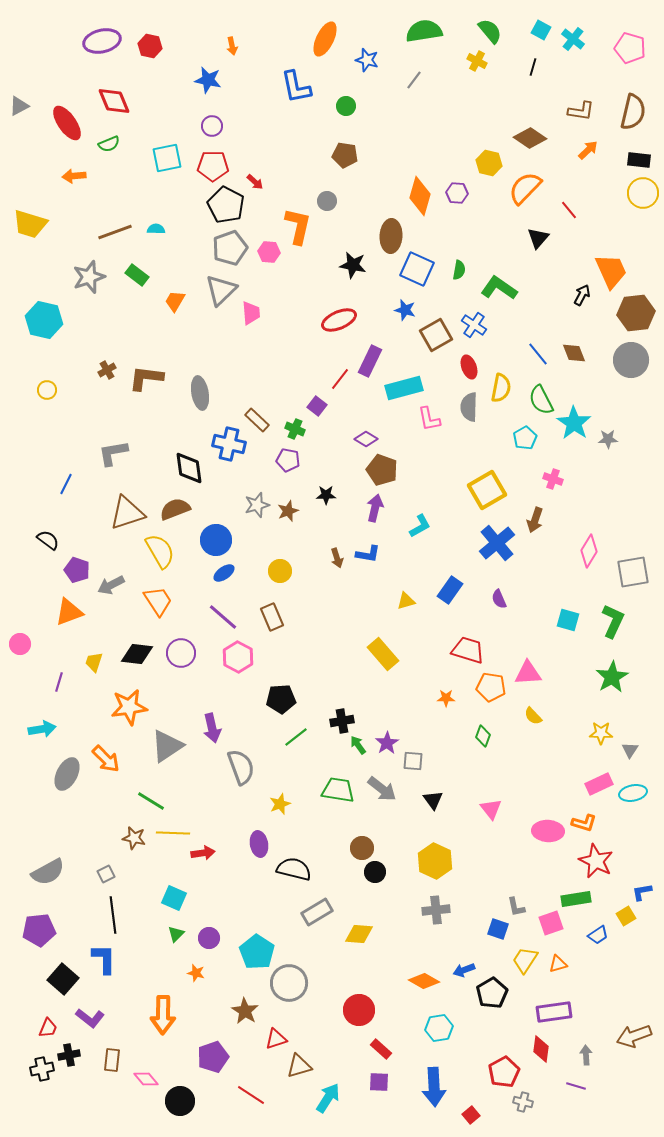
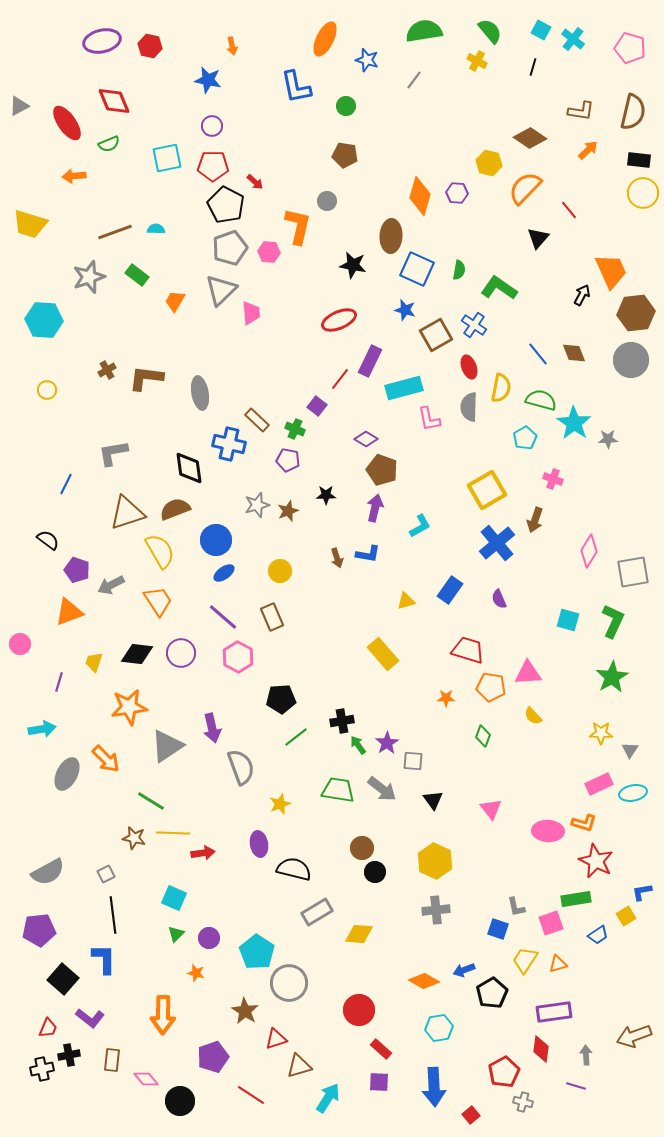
cyan hexagon at (44, 320): rotated 9 degrees counterclockwise
green semicircle at (541, 400): rotated 132 degrees clockwise
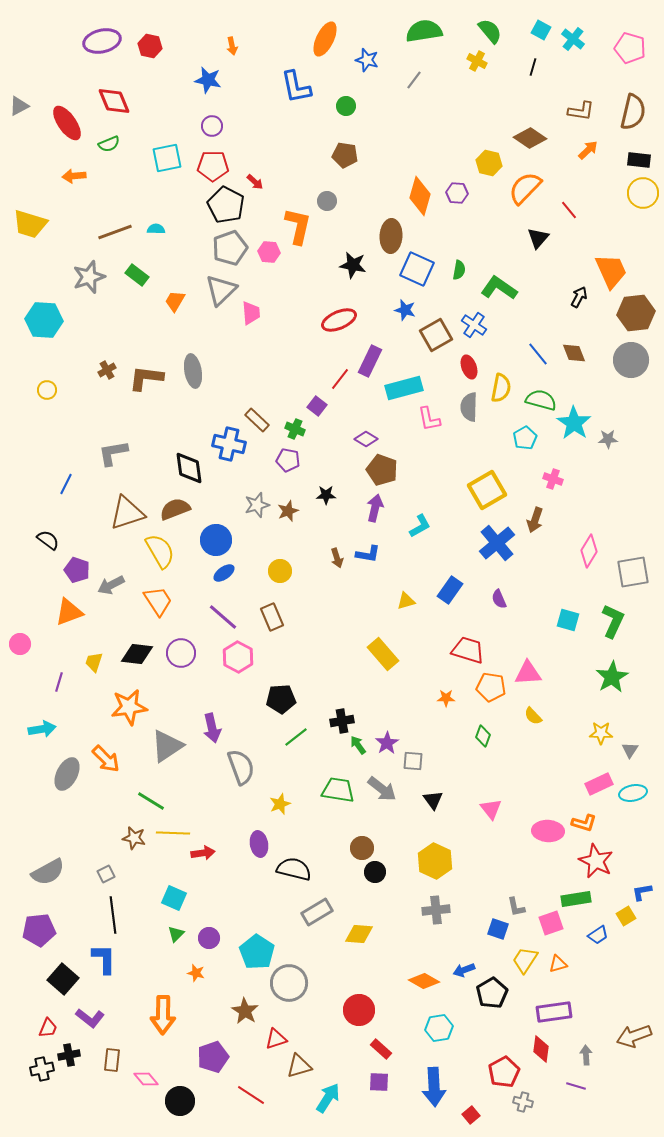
black arrow at (582, 295): moved 3 px left, 2 px down
gray ellipse at (200, 393): moved 7 px left, 22 px up
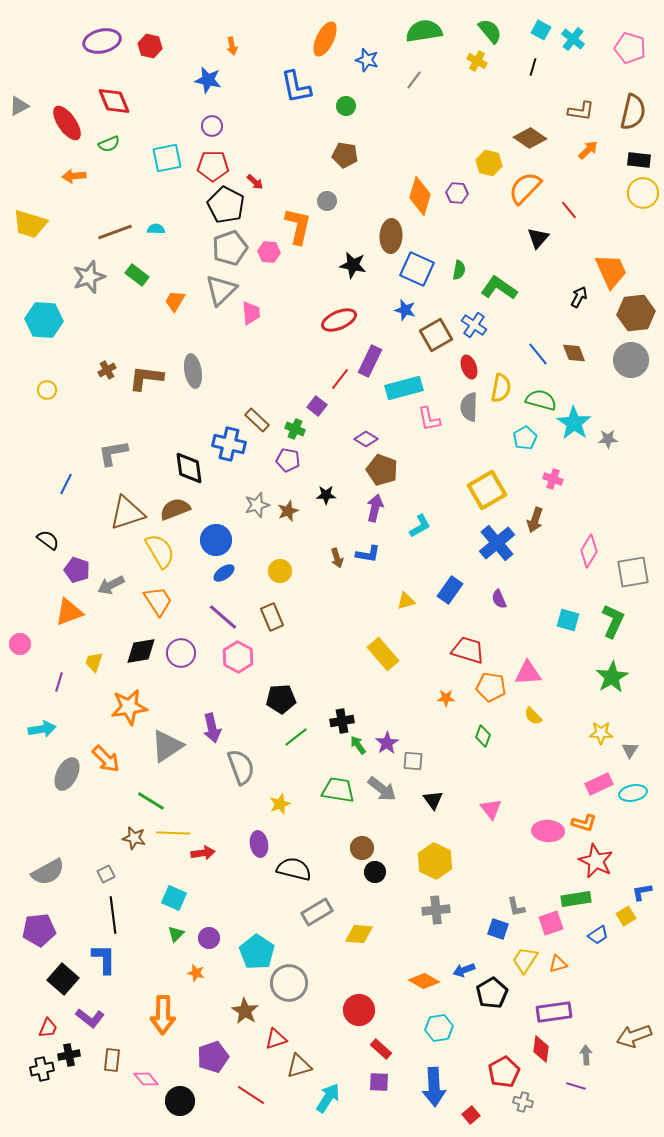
black diamond at (137, 654): moved 4 px right, 3 px up; rotated 16 degrees counterclockwise
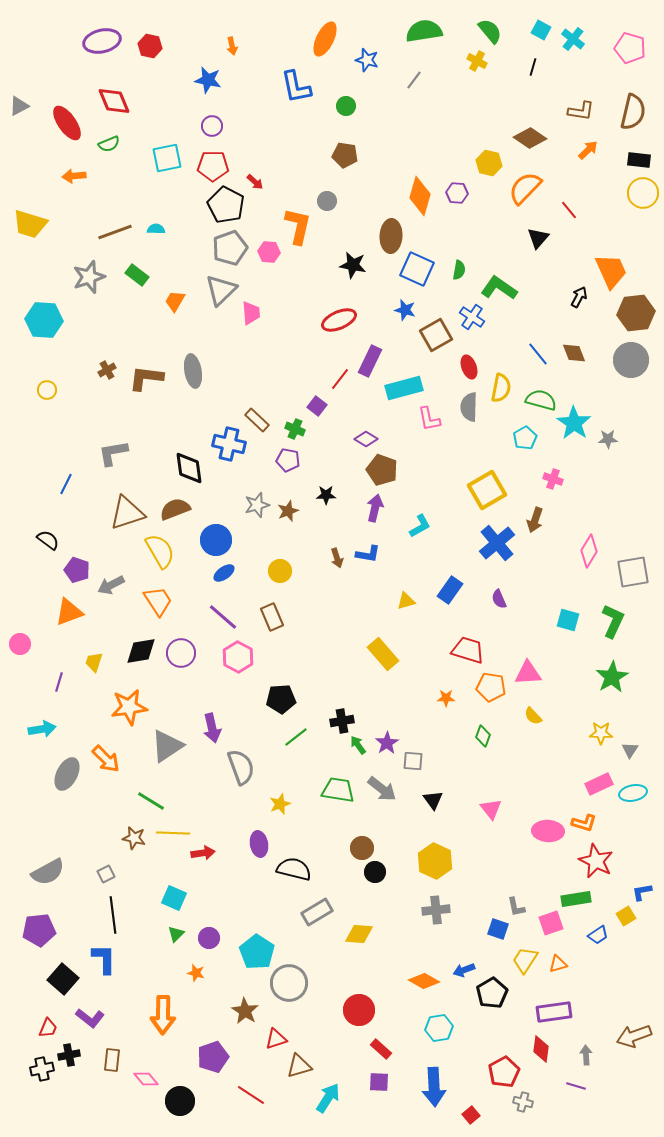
blue cross at (474, 325): moved 2 px left, 8 px up
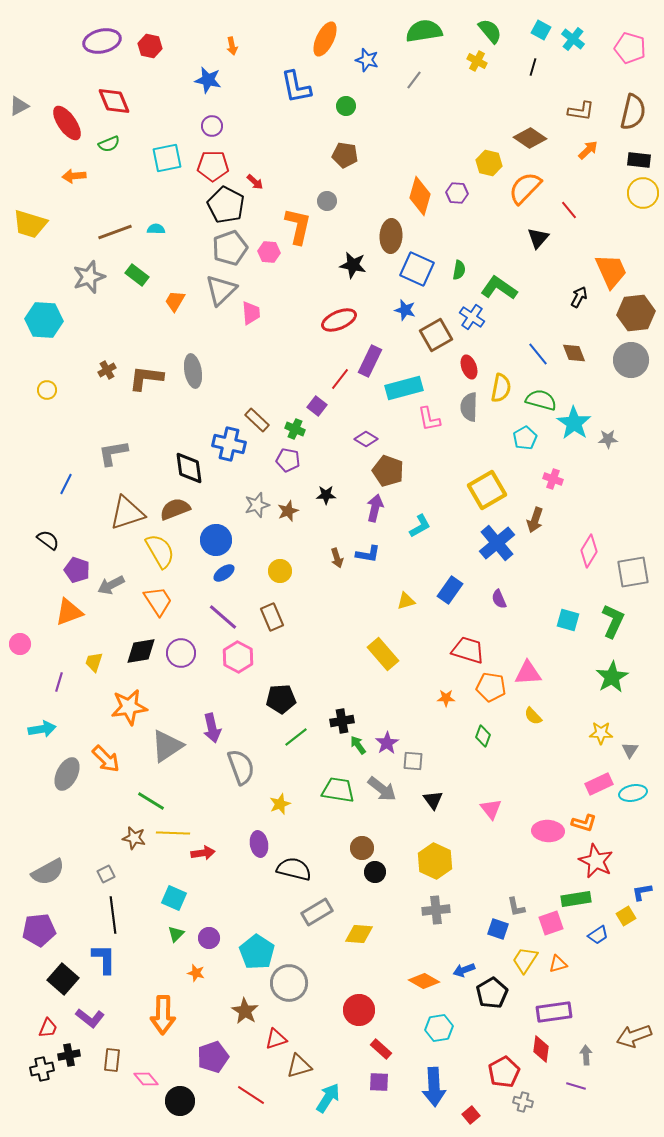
brown pentagon at (382, 470): moved 6 px right, 1 px down
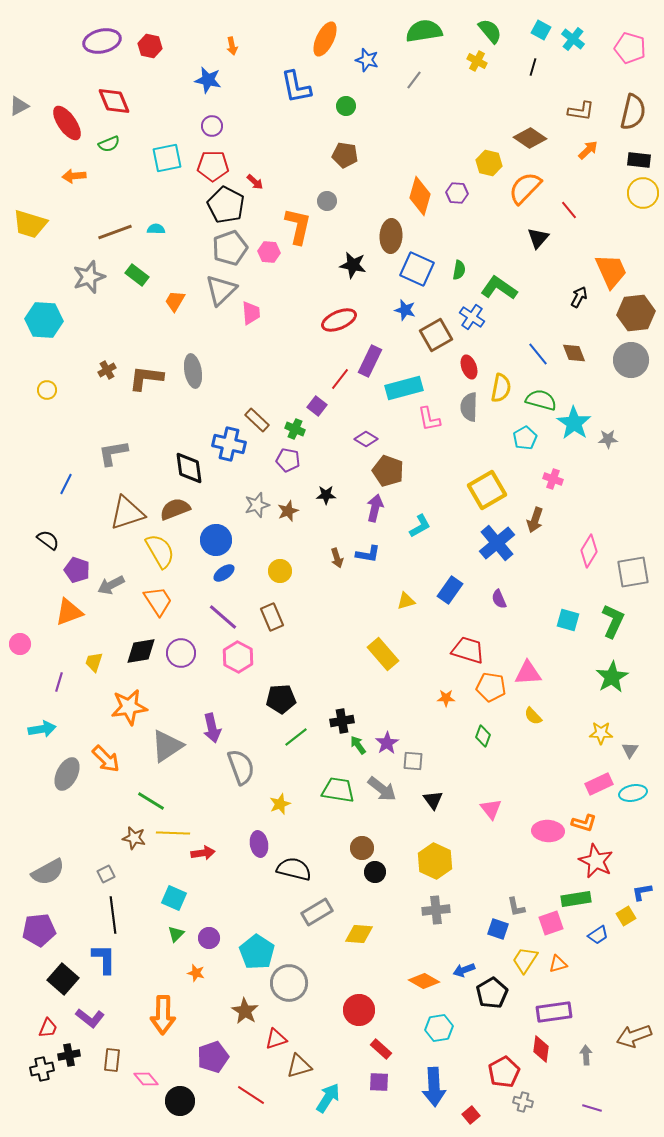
purple line at (576, 1086): moved 16 px right, 22 px down
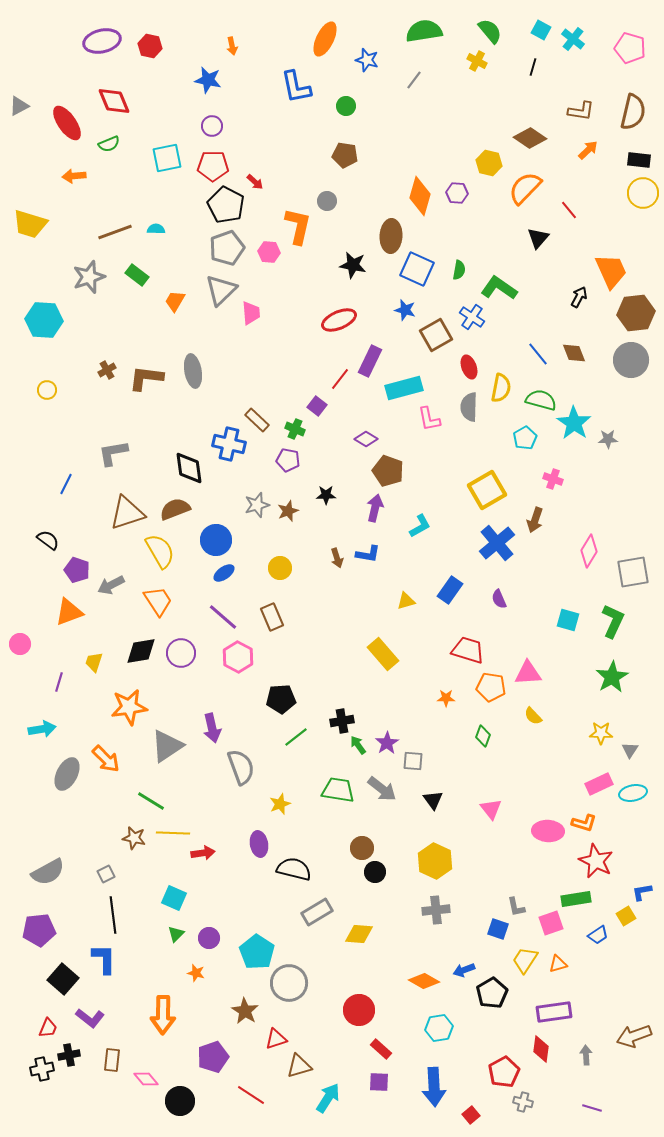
gray pentagon at (230, 248): moved 3 px left
yellow circle at (280, 571): moved 3 px up
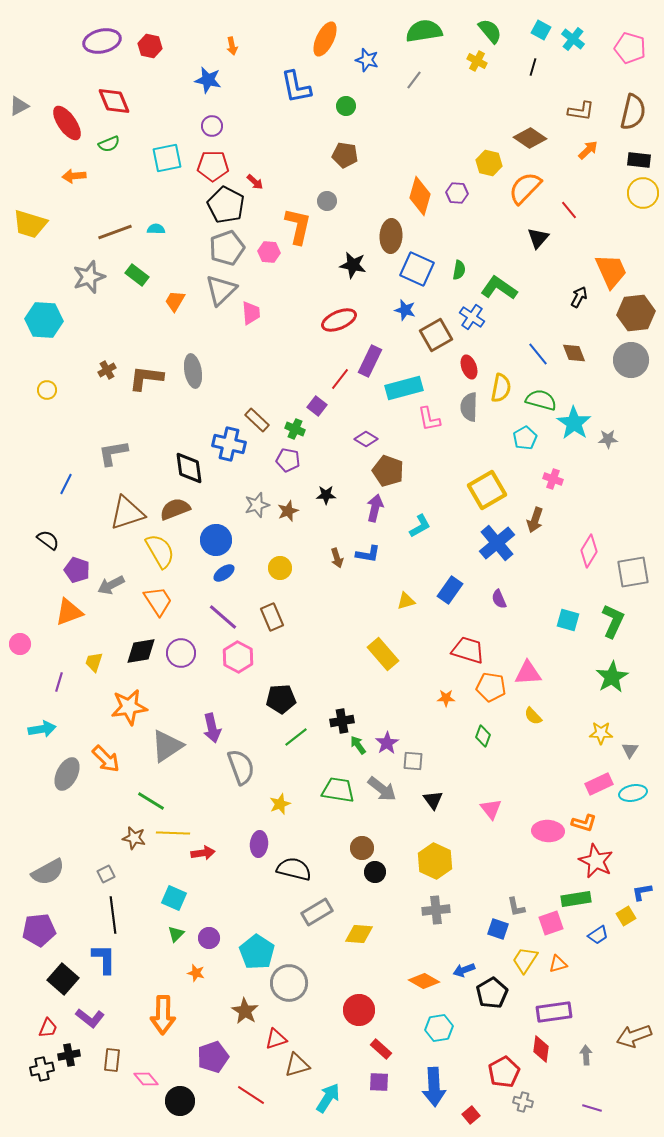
purple ellipse at (259, 844): rotated 15 degrees clockwise
brown triangle at (299, 1066): moved 2 px left, 1 px up
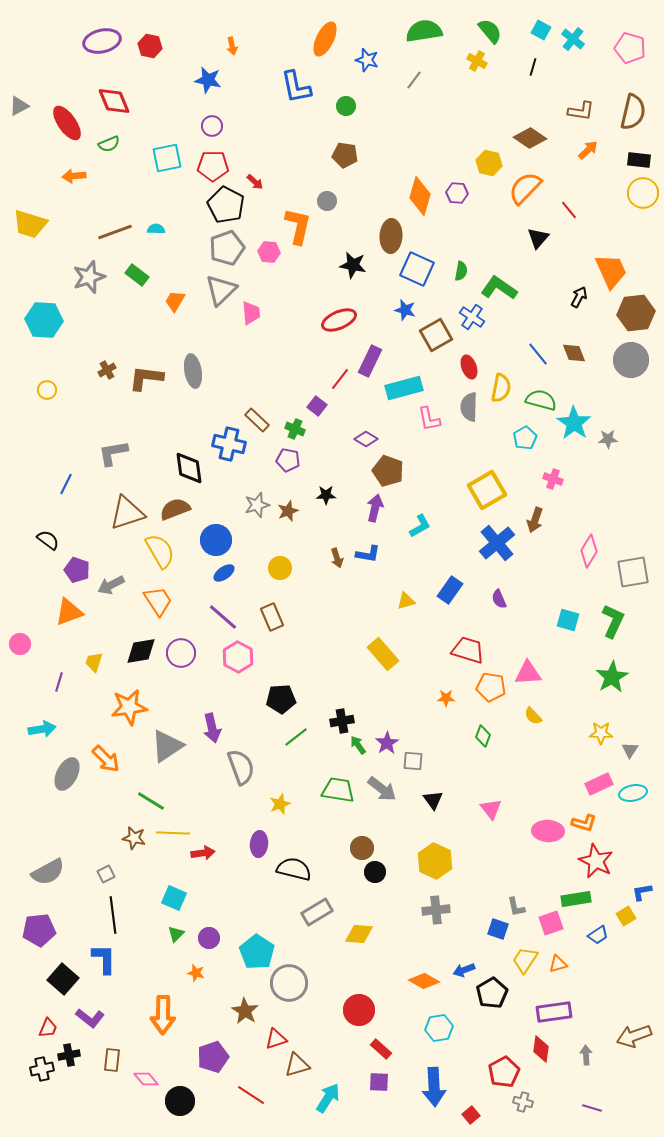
green semicircle at (459, 270): moved 2 px right, 1 px down
